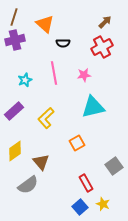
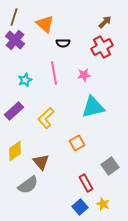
purple cross: rotated 36 degrees counterclockwise
gray square: moved 4 px left
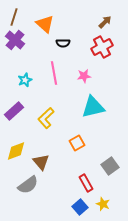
pink star: moved 1 px down
yellow diamond: moved 1 px right; rotated 15 degrees clockwise
